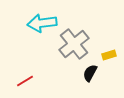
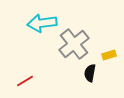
black semicircle: rotated 18 degrees counterclockwise
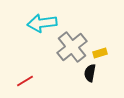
gray cross: moved 2 px left, 3 px down
yellow rectangle: moved 9 px left, 2 px up
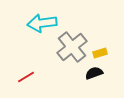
black semicircle: moved 4 px right; rotated 60 degrees clockwise
red line: moved 1 px right, 4 px up
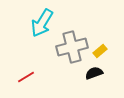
cyan arrow: rotated 52 degrees counterclockwise
gray cross: rotated 24 degrees clockwise
yellow rectangle: moved 2 px up; rotated 24 degrees counterclockwise
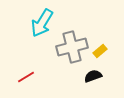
black semicircle: moved 1 px left, 3 px down
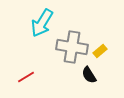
gray cross: rotated 24 degrees clockwise
black semicircle: moved 4 px left, 1 px up; rotated 102 degrees counterclockwise
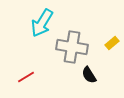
yellow rectangle: moved 12 px right, 8 px up
